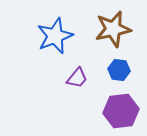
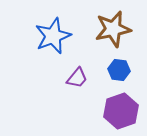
blue star: moved 2 px left
purple hexagon: rotated 12 degrees counterclockwise
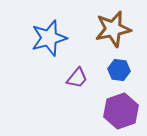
blue star: moved 4 px left, 2 px down; rotated 6 degrees clockwise
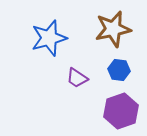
purple trapezoid: rotated 85 degrees clockwise
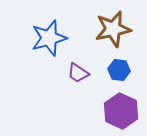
purple trapezoid: moved 1 px right, 5 px up
purple hexagon: rotated 16 degrees counterclockwise
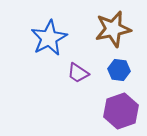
blue star: rotated 12 degrees counterclockwise
purple hexagon: rotated 16 degrees clockwise
